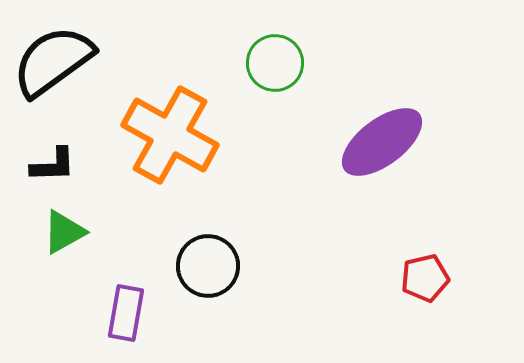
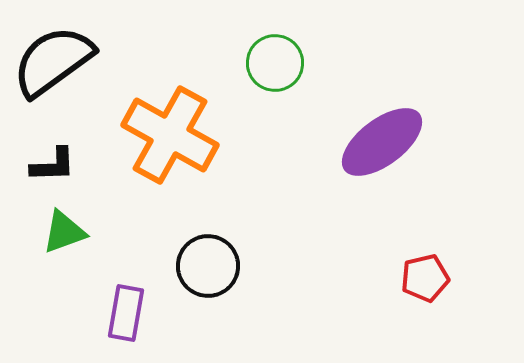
green triangle: rotated 9 degrees clockwise
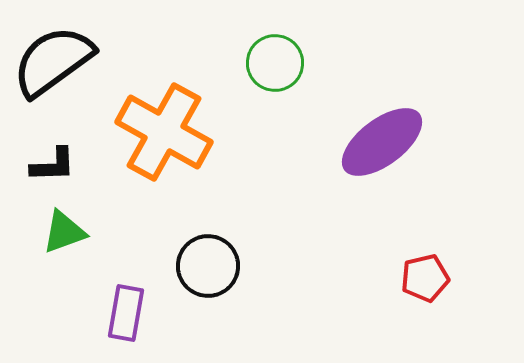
orange cross: moved 6 px left, 3 px up
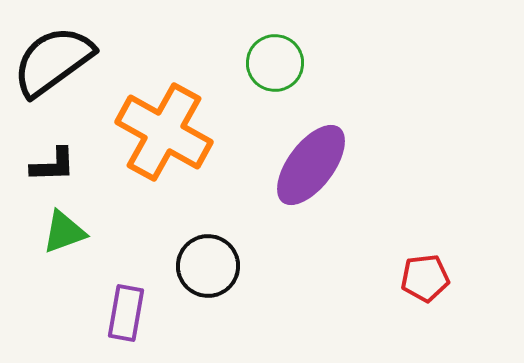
purple ellipse: moved 71 px left, 23 px down; rotated 16 degrees counterclockwise
red pentagon: rotated 6 degrees clockwise
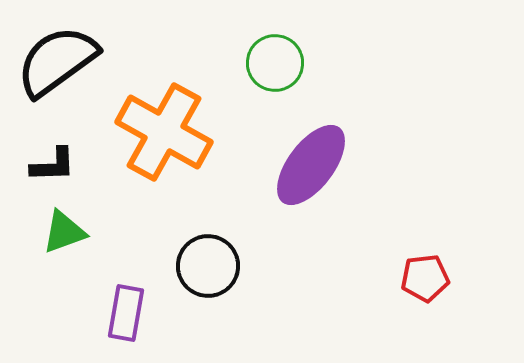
black semicircle: moved 4 px right
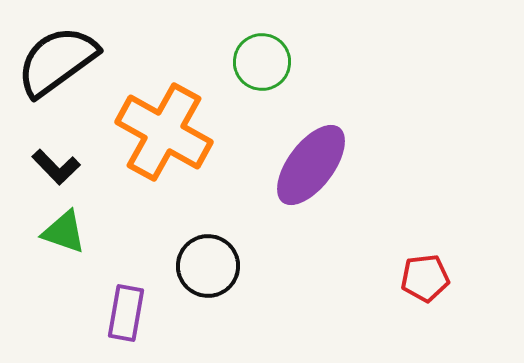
green circle: moved 13 px left, 1 px up
black L-shape: moved 3 px right, 2 px down; rotated 48 degrees clockwise
green triangle: rotated 39 degrees clockwise
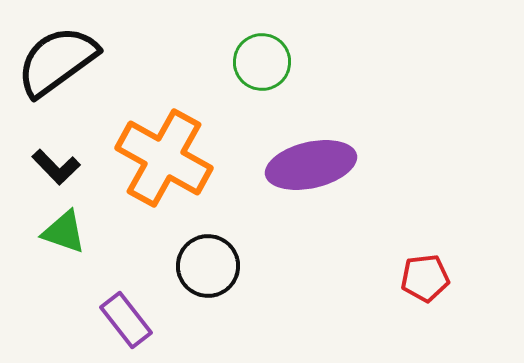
orange cross: moved 26 px down
purple ellipse: rotated 40 degrees clockwise
purple rectangle: moved 7 px down; rotated 48 degrees counterclockwise
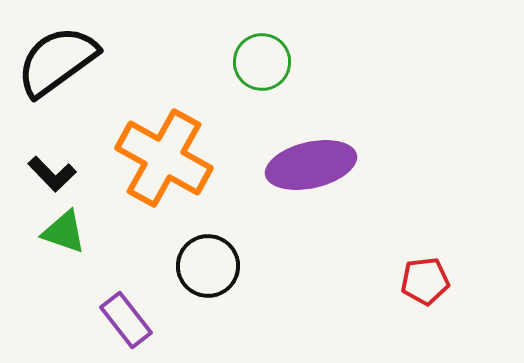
black L-shape: moved 4 px left, 7 px down
red pentagon: moved 3 px down
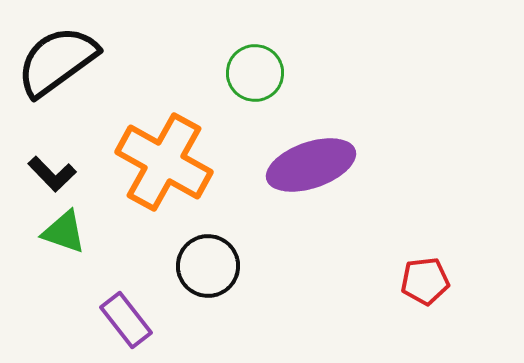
green circle: moved 7 px left, 11 px down
orange cross: moved 4 px down
purple ellipse: rotated 6 degrees counterclockwise
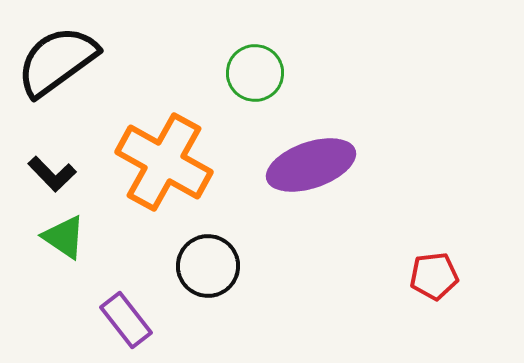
green triangle: moved 5 px down; rotated 15 degrees clockwise
red pentagon: moved 9 px right, 5 px up
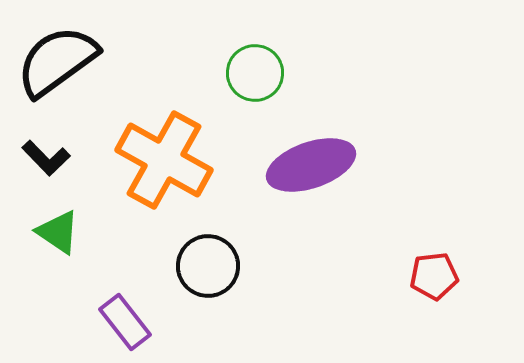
orange cross: moved 2 px up
black L-shape: moved 6 px left, 16 px up
green triangle: moved 6 px left, 5 px up
purple rectangle: moved 1 px left, 2 px down
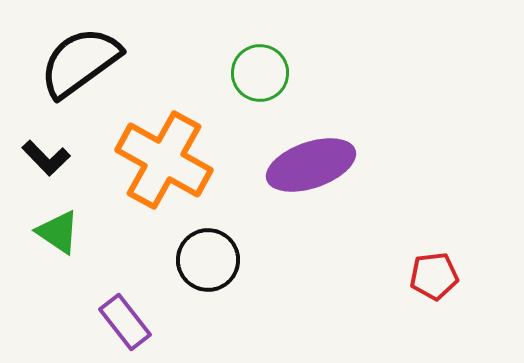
black semicircle: moved 23 px right, 1 px down
green circle: moved 5 px right
black circle: moved 6 px up
